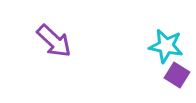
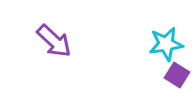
cyan star: moved 2 px up; rotated 20 degrees counterclockwise
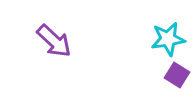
cyan star: moved 2 px right, 5 px up
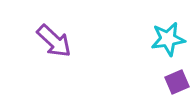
purple square: moved 7 px down; rotated 35 degrees clockwise
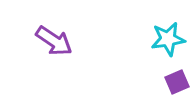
purple arrow: rotated 9 degrees counterclockwise
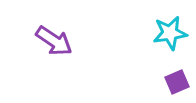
cyan star: moved 2 px right, 6 px up
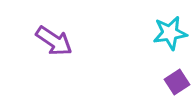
purple square: rotated 10 degrees counterclockwise
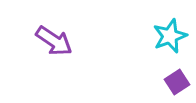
cyan star: moved 3 px down; rotated 12 degrees counterclockwise
